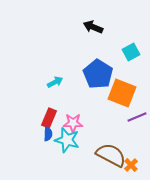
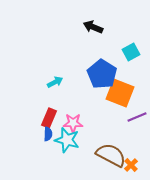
blue pentagon: moved 4 px right
orange square: moved 2 px left
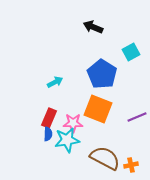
orange square: moved 22 px left, 16 px down
cyan star: rotated 25 degrees counterclockwise
brown semicircle: moved 6 px left, 3 px down
orange cross: rotated 32 degrees clockwise
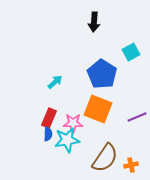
black arrow: moved 1 px right, 5 px up; rotated 108 degrees counterclockwise
cyan arrow: rotated 14 degrees counterclockwise
brown semicircle: rotated 96 degrees clockwise
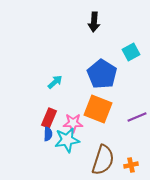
brown semicircle: moved 2 px left, 2 px down; rotated 16 degrees counterclockwise
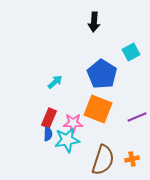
orange cross: moved 1 px right, 6 px up
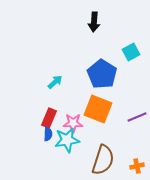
orange cross: moved 5 px right, 7 px down
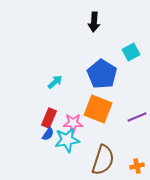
blue semicircle: rotated 32 degrees clockwise
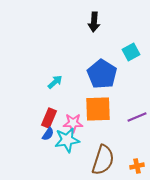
orange square: rotated 24 degrees counterclockwise
